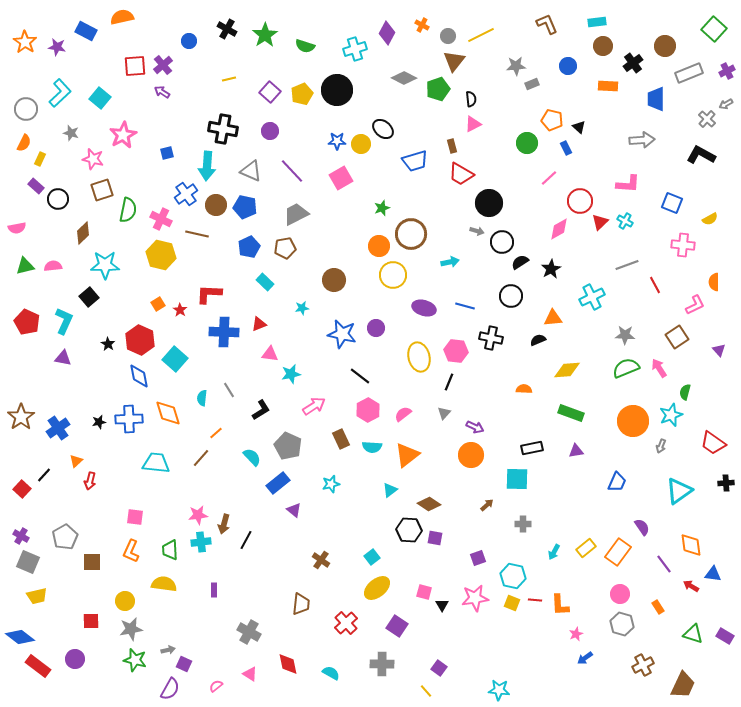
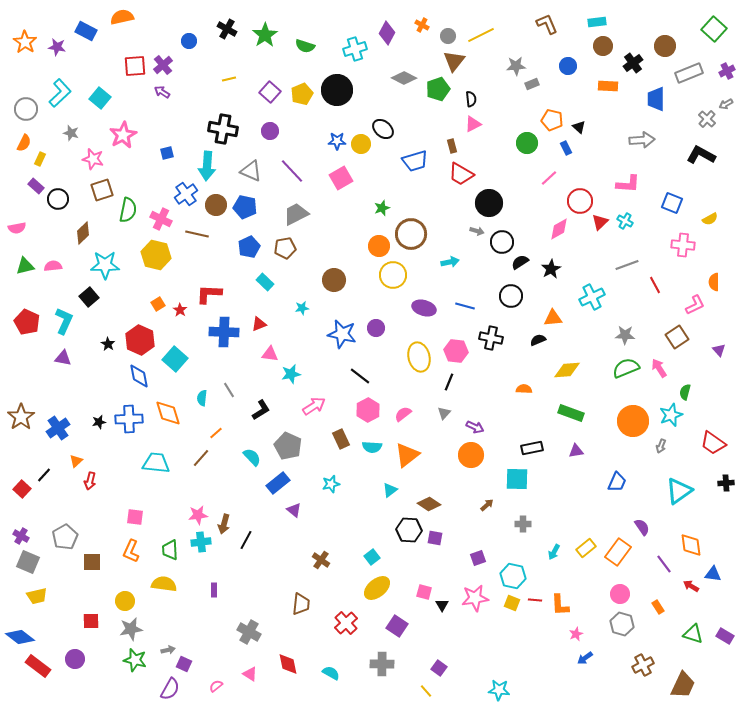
yellow hexagon at (161, 255): moved 5 px left
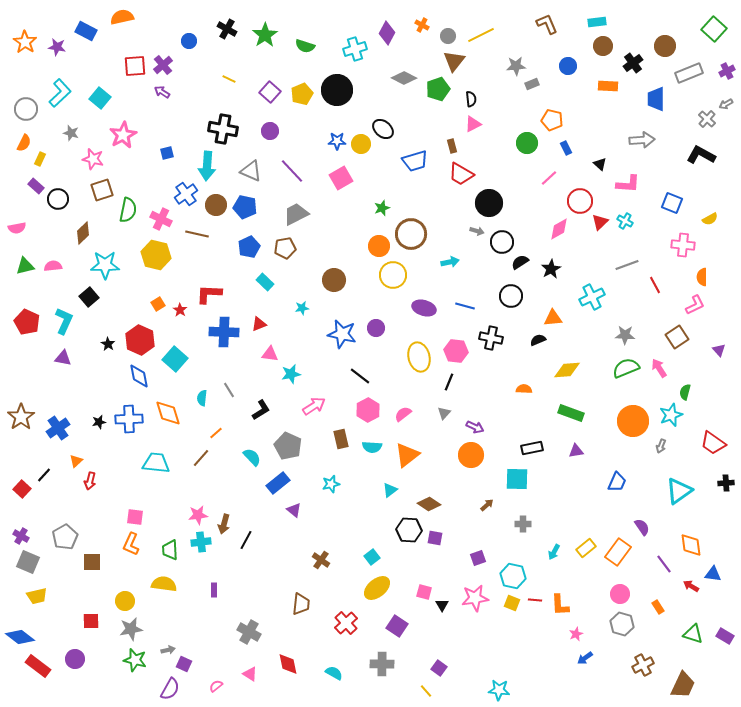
yellow line at (229, 79): rotated 40 degrees clockwise
black triangle at (579, 127): moved 21 px right, 37 px down
orange semicircle at (714, 282): moved 12 px left, 5 px up
brown rectangle at (341, 439): rotated 12 degrees clockwise
orange L-shape at (131, 551): moved 7 px up
cyan semicircle at (331, 673): moved 3 px right
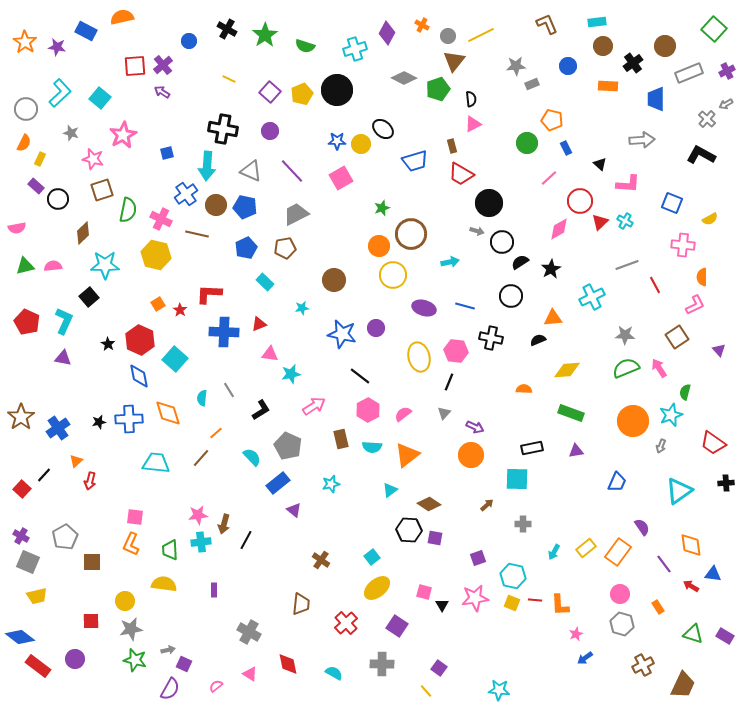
blue pentagon at (249, 247): moved 3 px left, 1 px down
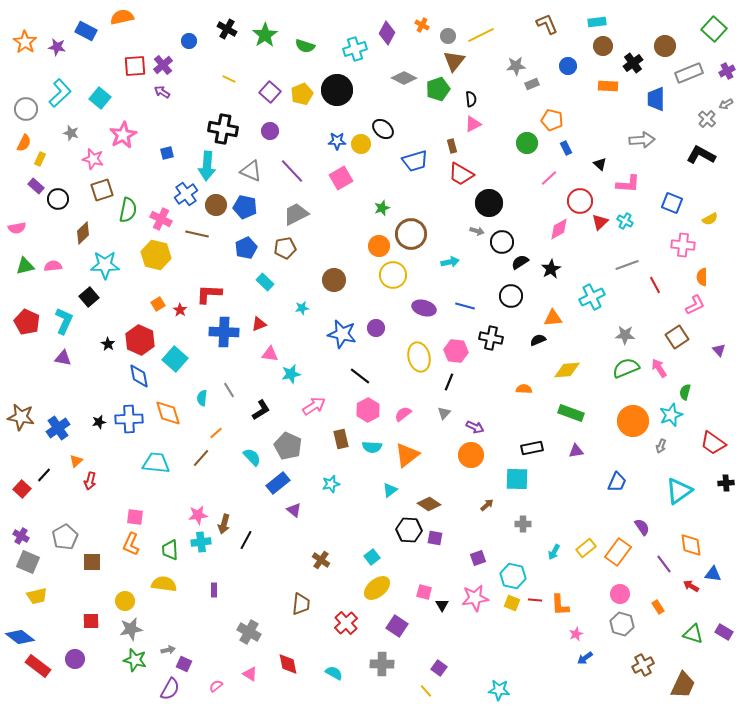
brown star at (21, 417): rotated 28 degrees counterclockwise
purple rectangle at (725, 636): moved 1 px left, 4 px up
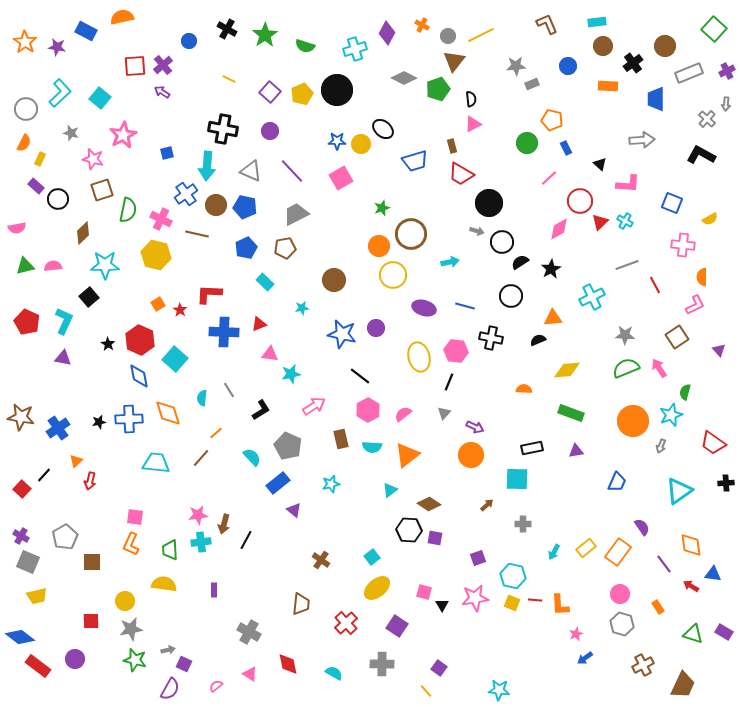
gray arrow at (726, 104): rotated 56 degrees counterclockwise
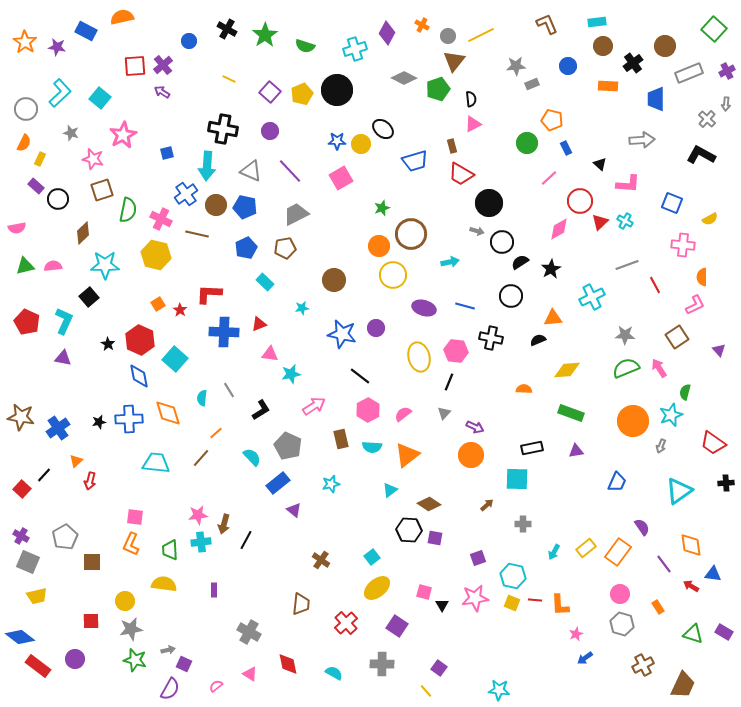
purple line at (292, 171): moved 2 px left
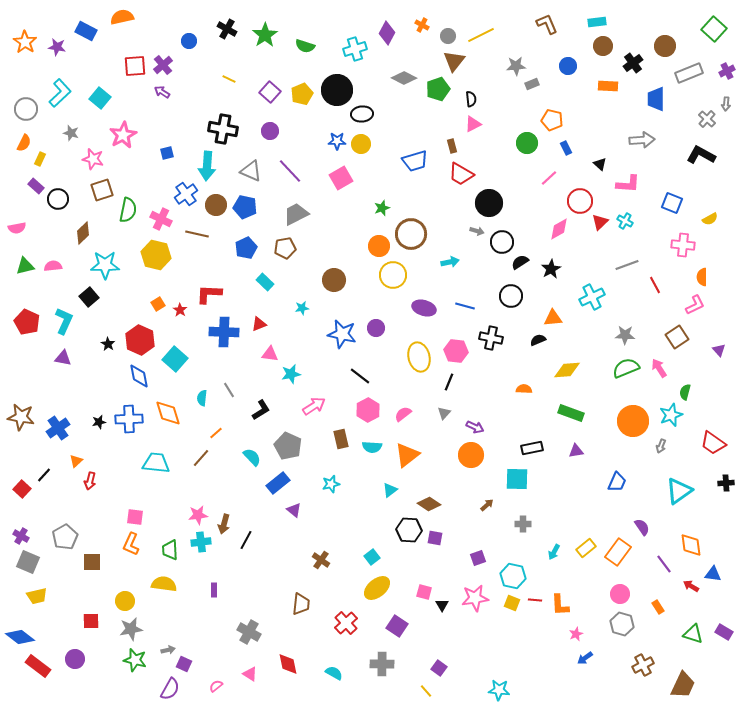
black ellipse at (383, 129): moved 21 px left, 15 px up; rotated 45 degrees counterclockwise
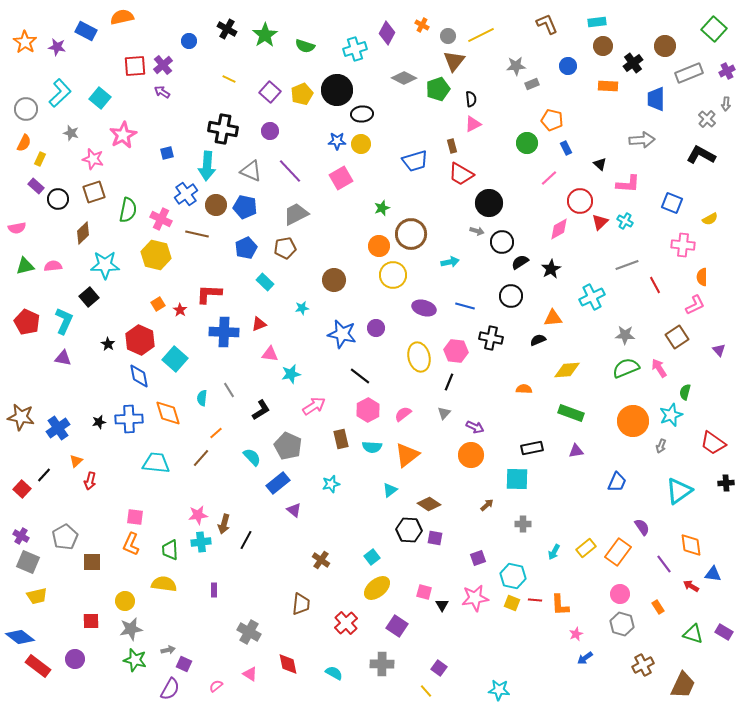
brown square at (102, 190): moved 8 px left, 2 px down
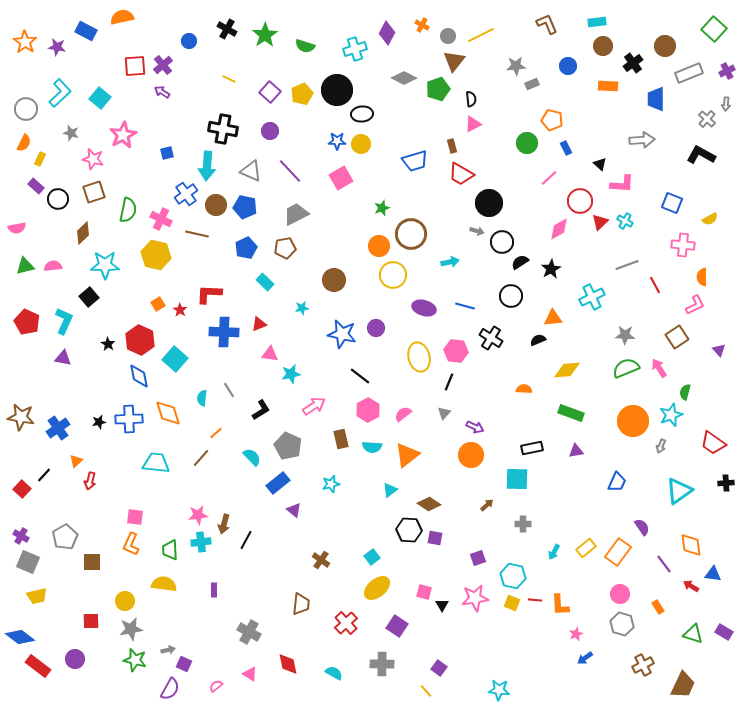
pink L-shape at (628, 184): moved 6 px left
black cross at (491, 338): rotated 20 degrees clockwise
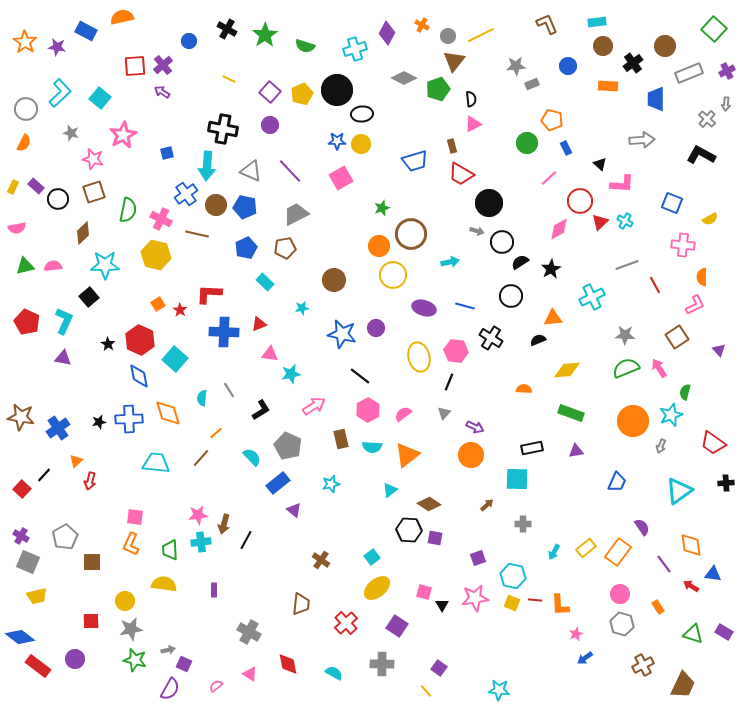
purple circle at (270, 131): moved 6 px up
yellow rectangle at (40, 159): moved 27 px left, 28 px down
